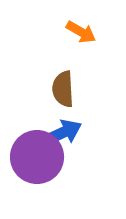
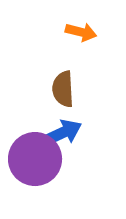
orange arrow: rotated 16 degrees counterclockwise
purple circle: moved 2 px left, 2 px down
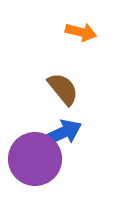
brown semicircle: rotated 144 degrees clockwise
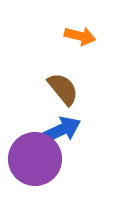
orange arrow: moved 1 px left, 4 px down
blue arrow: moved 1 px left, 3 px up
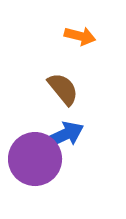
blue arrow: moved 3 px right, 5 px down
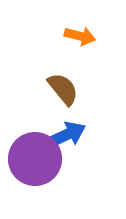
blue arrow: moved 2 px right
